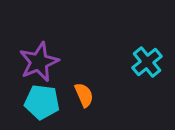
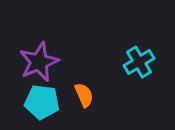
cyan cross: moved 8 px left; rotated 8 degrees clockwise
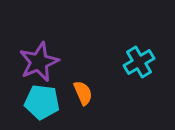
orange semicircle: moved 1 px left, 2 px up
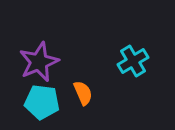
cyan cross: moved 6 px left, 1 px up
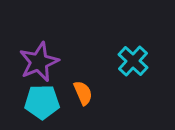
cyan cross: rotated 16 degrees counterclockwise
cyan pentagon: rotated 8 degrees counterclockwise
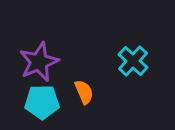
orange semicircle: moved 1 px right, 1 px up
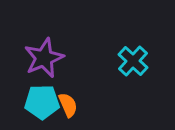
purple star: moved 5 px right, 4 px up
orange semicircle: moved 16 px left, 13 px down
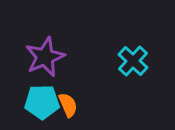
purple star: moved 1 px right, 1 px up
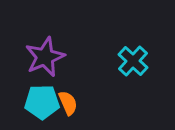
orange semicircle: moved 2 px up
